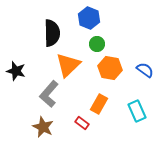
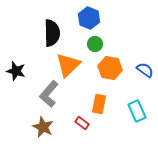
green circle: moved 2 px left
orange rectangle: rotated 18 degrees counterclockwise
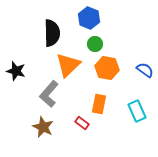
orange hexagon: moved 3 px left
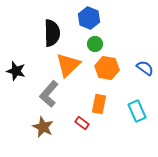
blue semicircle: moved 2 px up
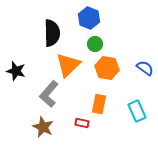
red rectangle: rotated 24 degrees counterclockwise
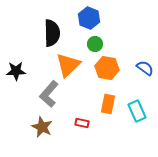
black star: rotated 18 degrees counterclockwise
orange rectangle: moved 9 px right
brown star: moved 1 px left
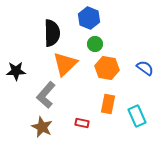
orange triangle: moved 3 px left, 1 px up
gray L-shape: moved 3 px left, 1 px down
cyan rectangle: moved 5 px down
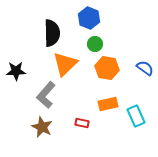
orange rectangle: rotated 66 degrees clockwise
cyan rectangle: moved 1 px left
